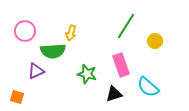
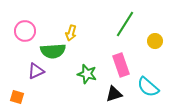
green line: moved 1 px left, 2 px up
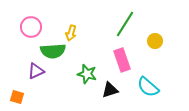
pink circle: moved 6 px right, 4 px up
pink rectangle: moved 1 px right, 5 px up
black triangle: moved 4 px left, 4 px up
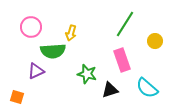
cyan semicircle: moved 1 px left, 1 px down
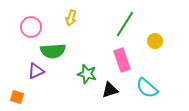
yellow arrow: moved 15 px up
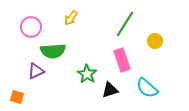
yellow arrow: rotated 21 degrees clockwise
green star: rotated 18 degrees clockwise
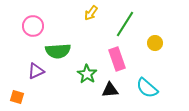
yellow arrow: moved 20 px right, 5 px up
pink circle: moved 2 px right, 1 px up
yellow circle: moved 2 px down
green semicircle: moved 5 px right
pink rectangle: moved 5 px left, 1 px up
black triangle: rotated 12 degrees clockwise
